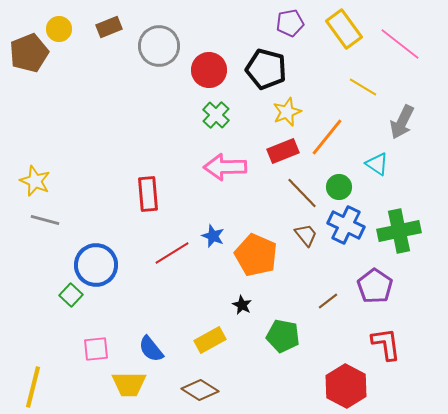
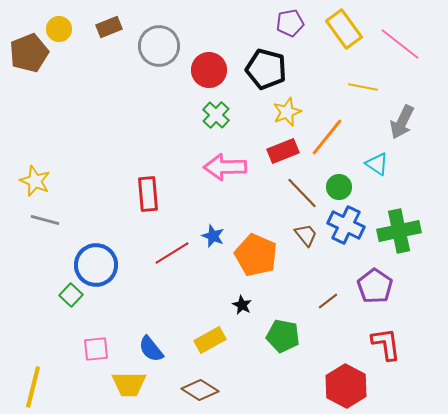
yellow line at (363, 87): rotated 20 degrees counterclockwise
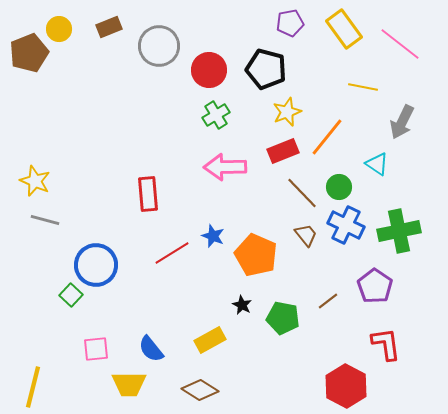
green cross at (216, 115): rotated 16 degrees clockwise
green pentagon at (283, 336): moved 18 px up
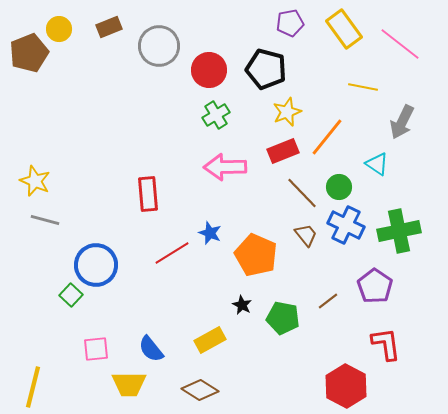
blue star at (213, 236): moved 3 px left, 3 px up
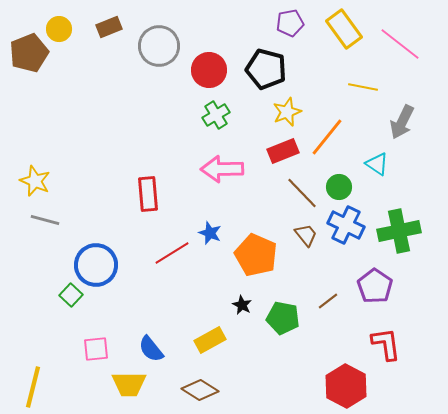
pink arrow at (225, 167): moved 3 px left, 2 px down
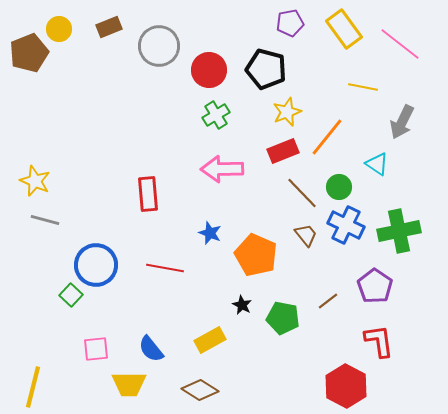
red line at (172, 253): moved 7 px left, 15 px down; rotated 42 degrees clockwise
red L-shape at (386, 344): moved 7 px left, 3 px up
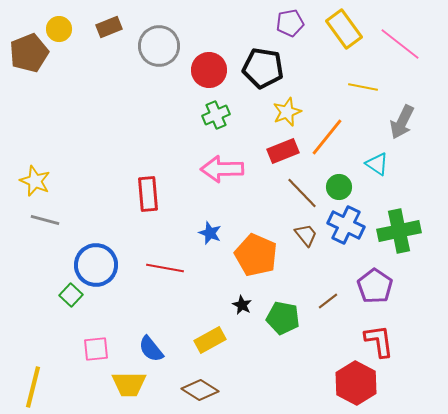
black pentagon at (266, 69): moved 3 px left, 1 px up; rotated 6 degrees counterclockwise
green cross at (216, 115): rotated 8 degrees clockwise
red hexagon at (346, 386): moved 10 px right, 3 px up
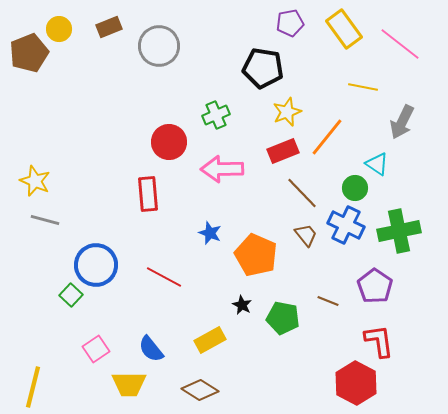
red circle at (209, 70): moved 40 px left, 72 px down
green circle at (339, 187): moved 16 px right, 1 px down
red line at (165, 268): moved 1 px left, 9 px down; rotated 18 degrees clockwise
brown line at (328, 301): rotated 60 degrees clockwise
pink square at (96, 349): rotated 28 degrees counterclockwise
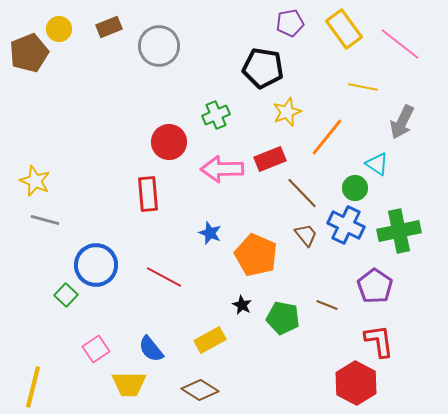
red rectangle at (283, 151): moved 13 px left, 8 px down
green square at (71, 295): moved 5 px left
brown line at (328, 301): moved 1 px left, 4 px down
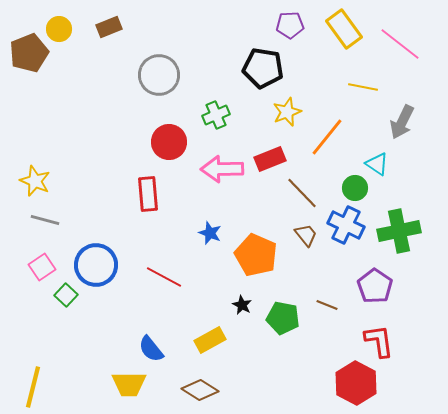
purple pentagon at (290, 23): moved 2 px down; rotated 8 degrees clockwise
gray circle at (159, 46): moved 29 px down
pink square at (96, 349): moved 54 px left, 82 px up
